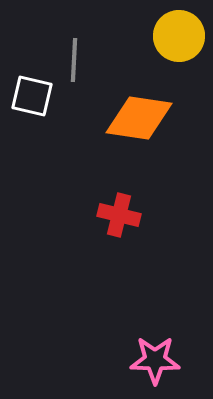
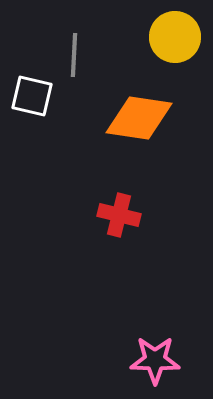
yellow circle: moved 4 px left, 1 px down
gray line: moved 5 px up
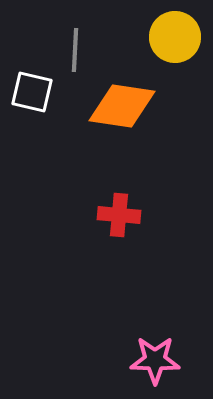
gray line: moved 1 px right, 5 px up
white square: moved 4 px up
orange diamond: moved 17 px left, 12 px up
red cross: rotated 9 degrees counterclockwise
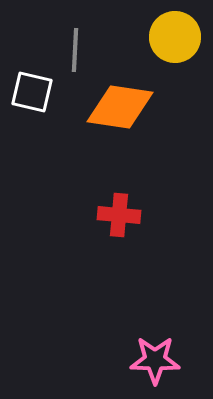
orange diamond: moved 2 px left, 1 px down
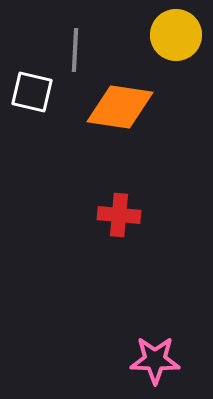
yellow circle: moved 1 px right, 2 px up
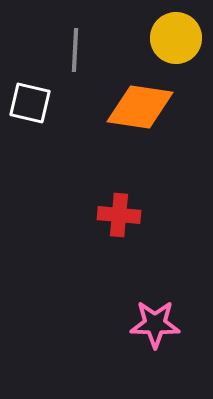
yellow circle: moved 3 px down
white square: moved 2 px left, 11 px down
orange diamond: moved 20 px right
pink star: moved 36 px up
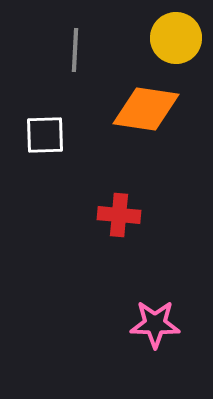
white square: moved 15 px right, 32 px down; rotated 15 degrees counterclockwise
orange diamond: moved 6 px right, 2 px down
